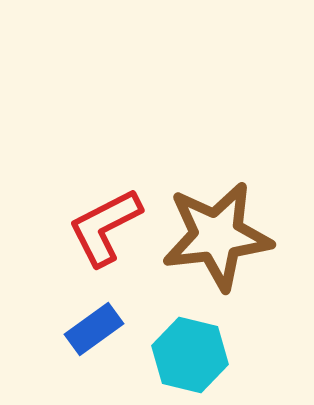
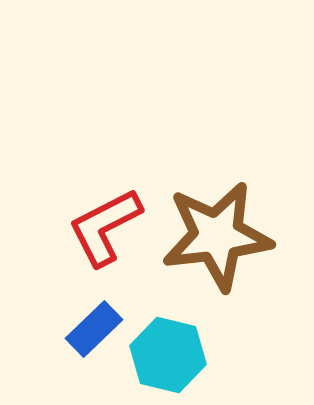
blue rectangle: rotated 8 degrees counterclockwise
cyan hexagon: moved 22 px left
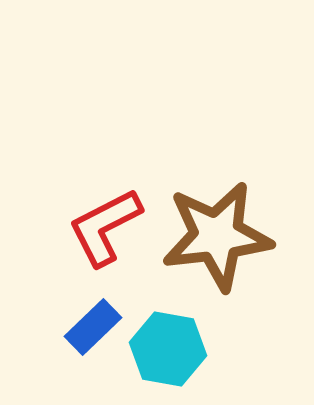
blue rectangle: moved 1 px left, 2 px up
cyan hexagon: moved 6 px up; rotated 4 degrees counterclockwise
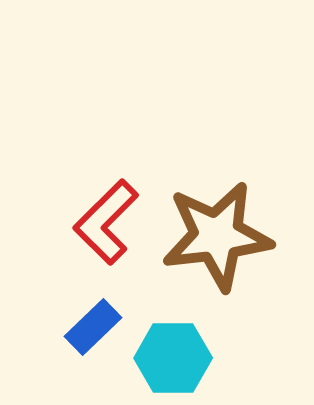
red L-shape: moved 1 px right, 5 px up; rotated 18 degrees counterclockwise
cyan hexagon: moved 5 px right, 9 px down; rotated 10 degrees counterclockwise
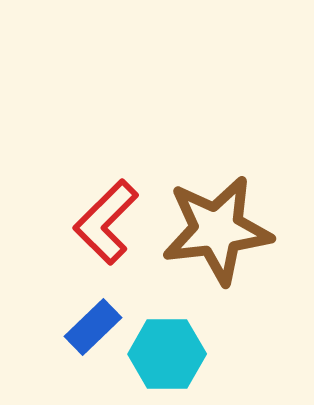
brown star: moved 6 px up
cyan hexagon: moved 6 px left, 4 px up
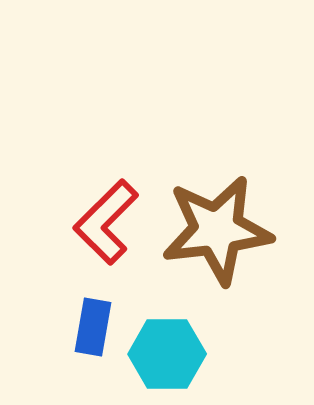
blue rectangle: rotated 36 degrees counterclockwise
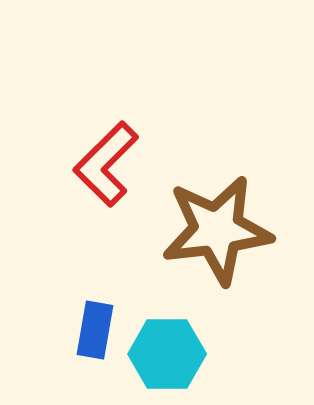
red L-shape: moved 58 px up
blue rectangle: moved 2 px right, 3 px down
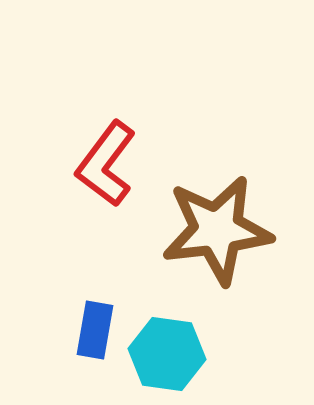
red L-shape: rotated 8 degrees counterclockwise
cyan hexagon: rotated 8 degrees clockwise
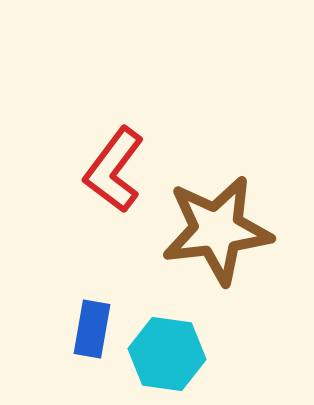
red L-shape: moved 8 px right, 6 px down
blue rectangle: moved 3 px left, 1 px up
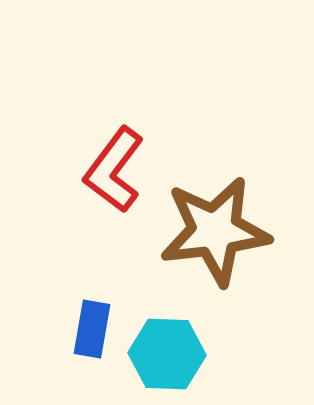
brown star: moved 2 px left, 1 px down
cyan hexagon: rotated 6 degrees counterclockwise
